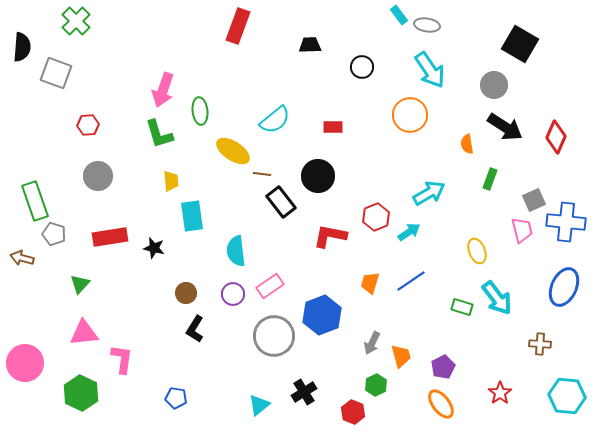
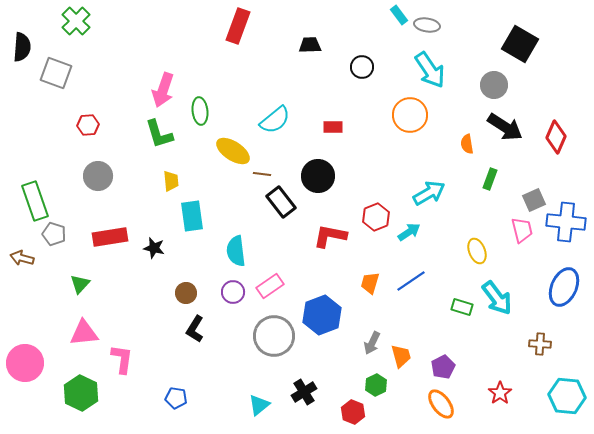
purple circle at (233, 294): moved 2 px up
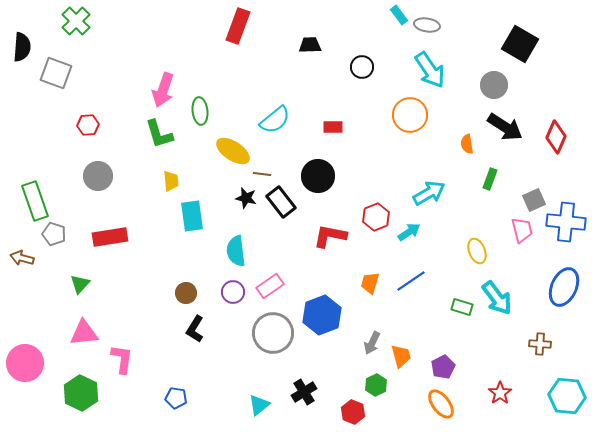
black star at (154, 248): moved 92 px right, 50 px up
gray circle at (274, 336): moved 1 px left, 3 px up
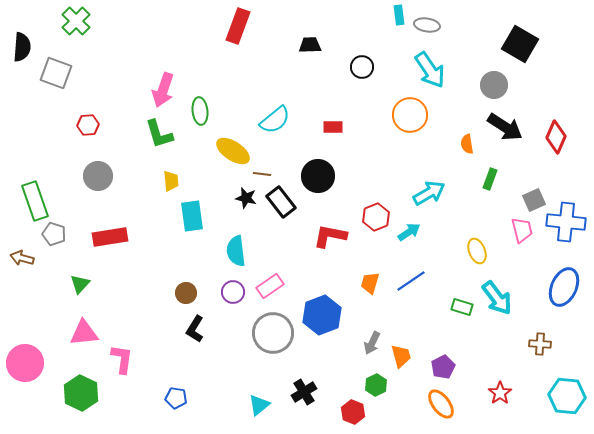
cyan rectangle at (399, 15): rotated 30 degrees clockwise
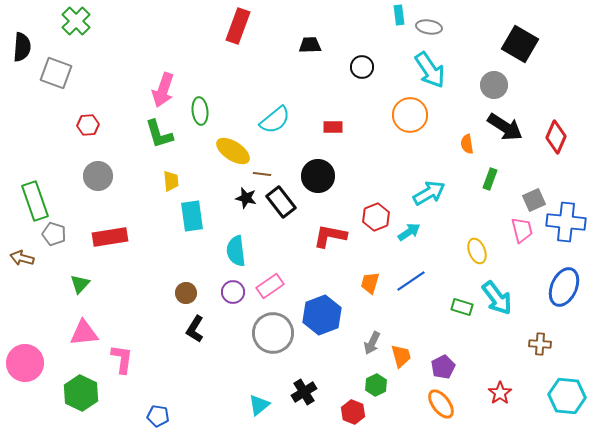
gray ellipse at (427, 25): moved 2 px right, 2 px down
blue pentagon at (176, 398): moved 18 px left, 18 px down
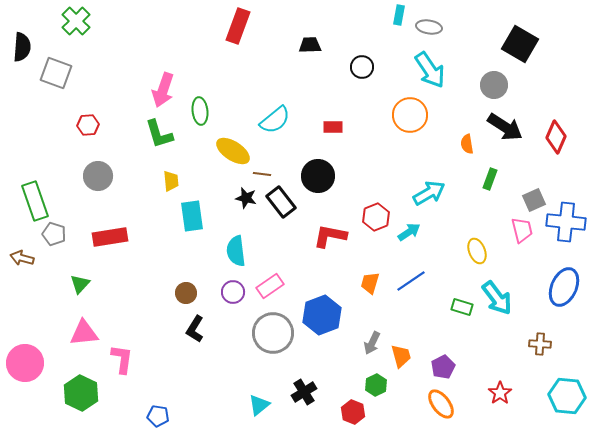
cyan rectangle at (399, 15): rotated 18 degrees clockwise
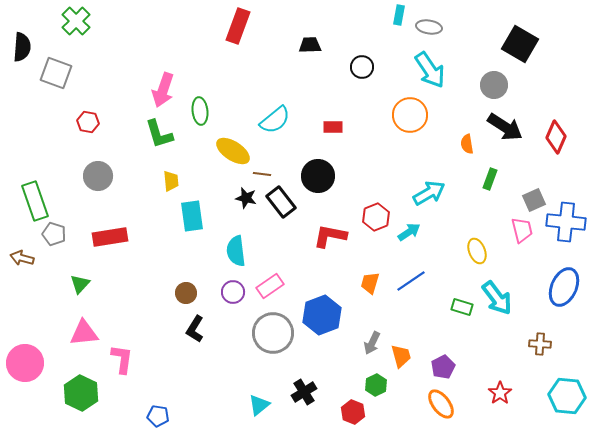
red hexagon at (88, 125): moved 3 px up; rotated 15 degrees clockwise
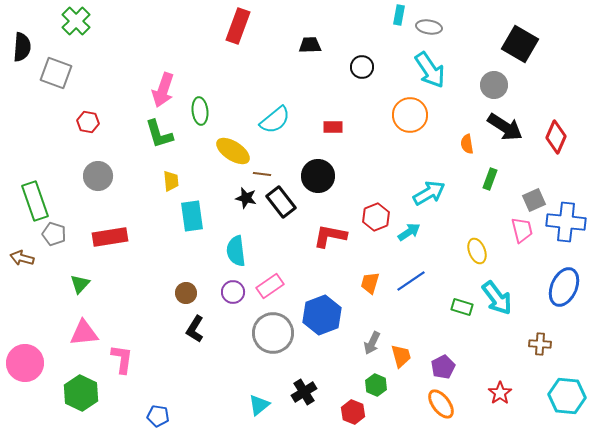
green hexagon at (376, 385): rotated 10 degrees counterclockwise
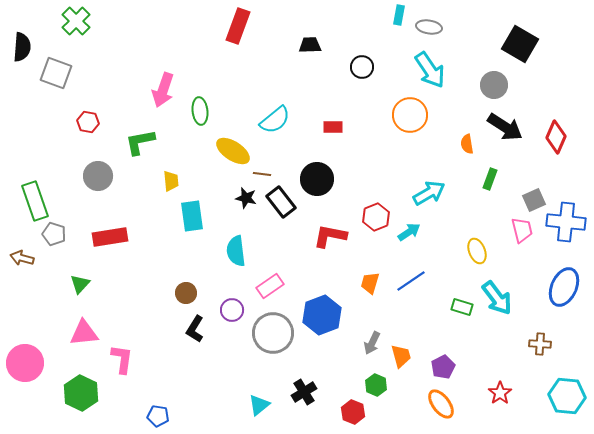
green L-shape at (159, 134): moved 19 px left, 8 px down; rotated 96 degrees clockwise
black circle at (318, 176): moved 1 px left, 3 px down
purple circle at (233, 292): moved 1 px left, 18 px down
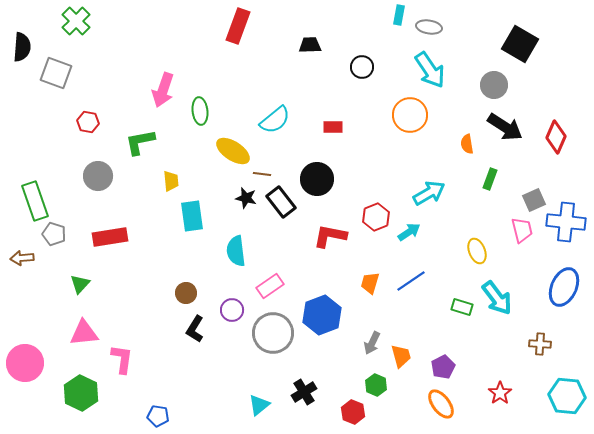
brown arrow at (22, 258): rotated 20 degrees counterclockwise
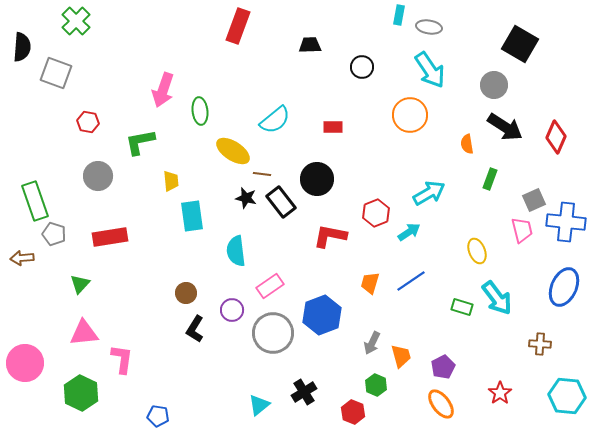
red hexagon at (376, 217): moved 4 px up
